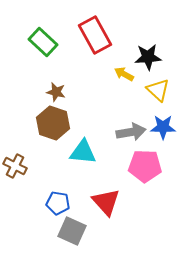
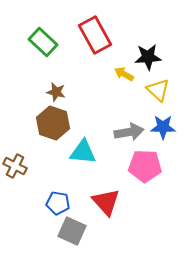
gray arrow: moved 2 px left
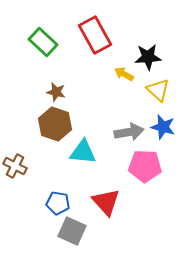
brown hexagon: moved 2 px right, 1 px down
blue star: rotated 15 degrees clockwise
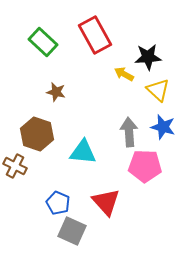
brown hexagon: moved 18 px left, 10 px down
gray arrow: rotated 84 degrees counterclockwise
blue pentagon: rotated 15 degrees clockwise
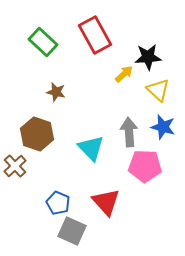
yellow arrow: rotated 108 degrees clockwise
cyan triangle: moved 8 px right, 4 px up; rotated 40 degrees clockwise
brown cross: rotated 20 degrees clockwise
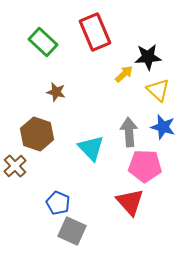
red rectangle: moved 3 px up; rotated 6 degrees clockwise
red triangle: moved 24 px right
